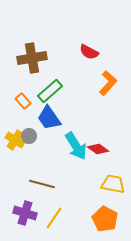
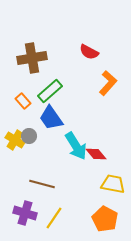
blue trapezoid: moved 2 px right
red diamond: moved 2 px left, 5 px down; rotated 15 degrees clockwise
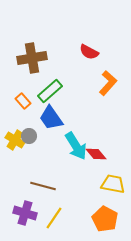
brown line: moved 1 px right, 2 px down
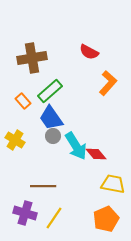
gray circle: moved 24 px right
brown line: rotated 15 degrees counterclockwise
orange pentagon: moved 1 px right; rotated 20 degrees clockwise
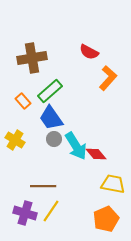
orange L-shape: moved 5 px up
gray circle: moved 1 px right, 3 px down
yellow line: moved 3 px left, 7 px up
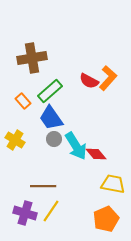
red semicircle: moved 29 px down
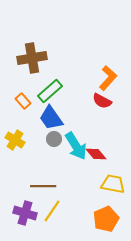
red semicircle: moved 13 px right, 20 px down
yellow line: moved 1 px right
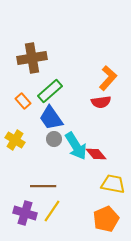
red semicircle: moved 1 px left, 1 px down; rotated 36 degrees counterclockwise
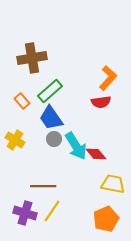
orange rectangle: moved 1 px left
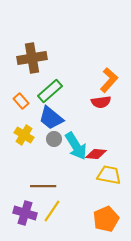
orange L-shape: moved 1 px right, 2 px down
orange rectangle: moved 1 px left
blue trapezoid: rotated 16 degrees counterclockwise
yellow cross: moved 9 px right, 5 px up
red diamond: rotated 45 degrees counterclockwise
yellow trapezoid: moved 4 px left, 9 px up
